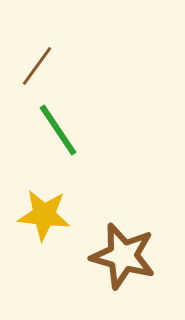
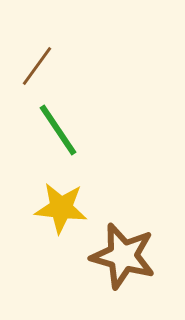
yellow star: moved 17 px right, 7 px up
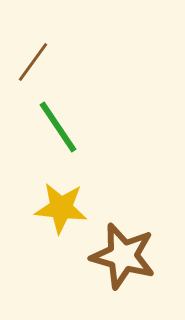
brown line: moved 4 px left, 4 px up
green line: moved 3 px up
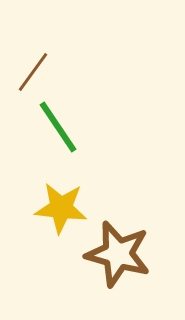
brown line: moved 10 px down
brown star: moved 5 px left, 2 px up
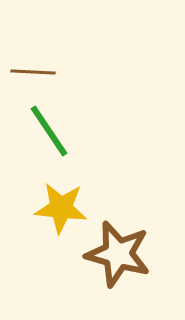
brown line: rotated 57 degrees clockwise
green line: moved 9 px left, 4 px down
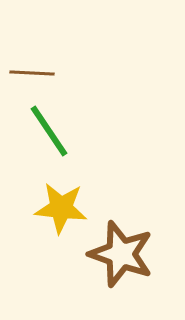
brown line: moved 1 px left, 1 px down
brown star: moved 3 px right; rotated 4 degrees clockwise
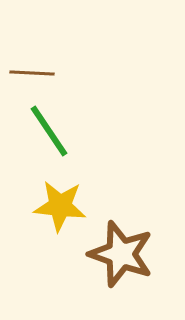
yellow star: moved 1 px left, 2 px up
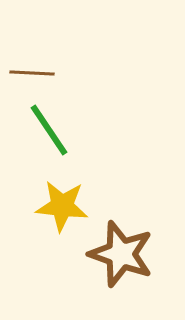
green line: moved 1 px up
yellow star: moved 2 px right
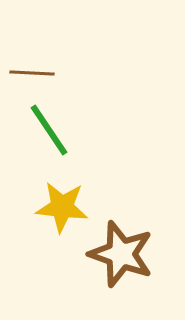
yellow star: moved 1 px down
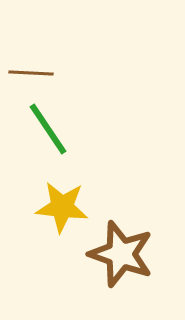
brown line: moved 1 px left
green line: moved 1 px left, 1 px up
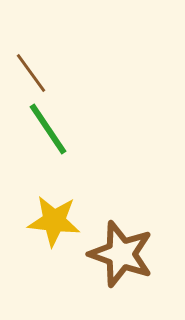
brown line: rotated 51 degrees clockwise
yellow star: moved 8 px left, 14 px down
